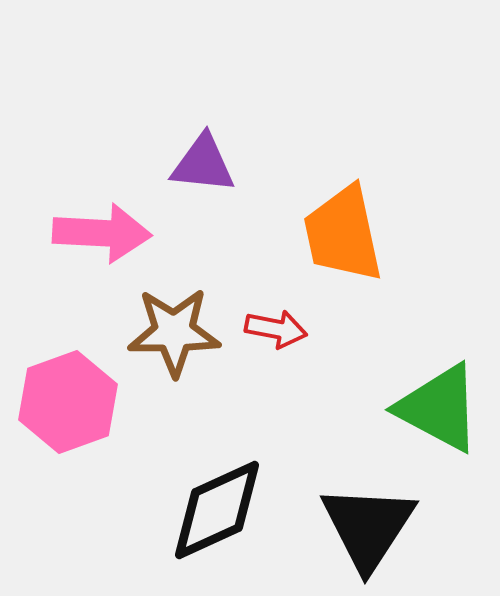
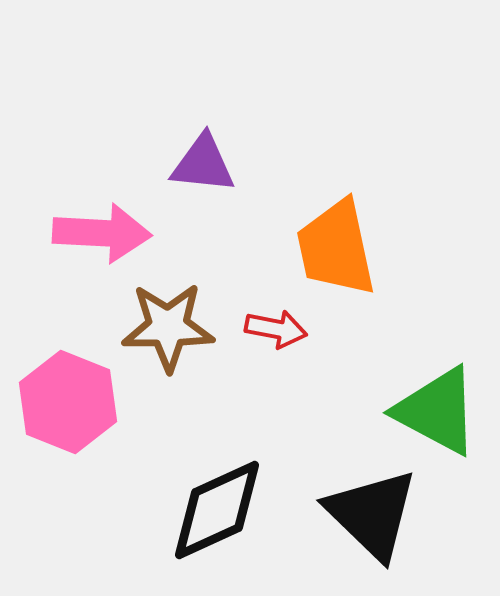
orange trapezoid: moved 7 px left, 14 px down
brown star: moved 6 px left, 5 px up
pink hexagon: rotated 18 degrees counterclockwise
green triangle: moved 2 px left, 3 px down
black triangle: moved 4 px right, 13 px up; rotated 19 degrees counterclockwise
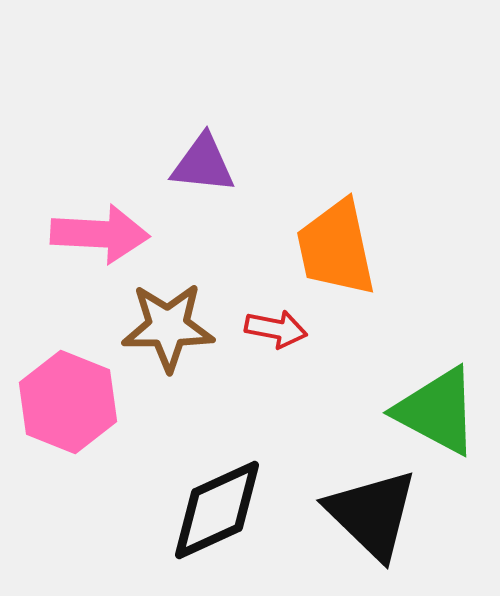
pink arrow: moved 2 px left, 1 px down
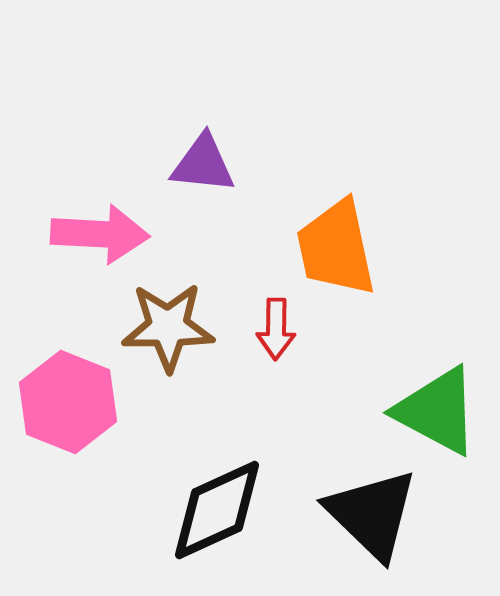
red arrow: rotated 80 degrees clockwise
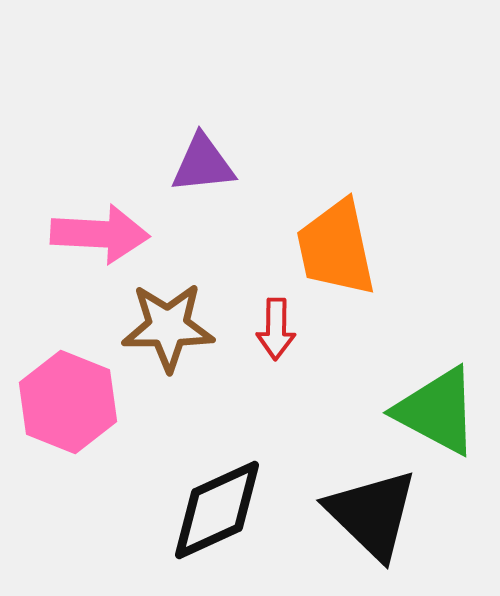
purple triangle: rotated 12 degrees counterclockwise
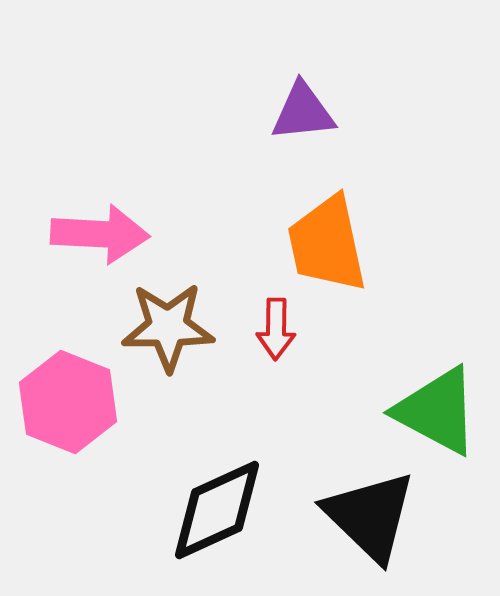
purple triangle: moved 100 px right, 52 px up
orange trapezoid: moved 9 px left, 4 px up
black triangle: moved 2 px left, 2 px down
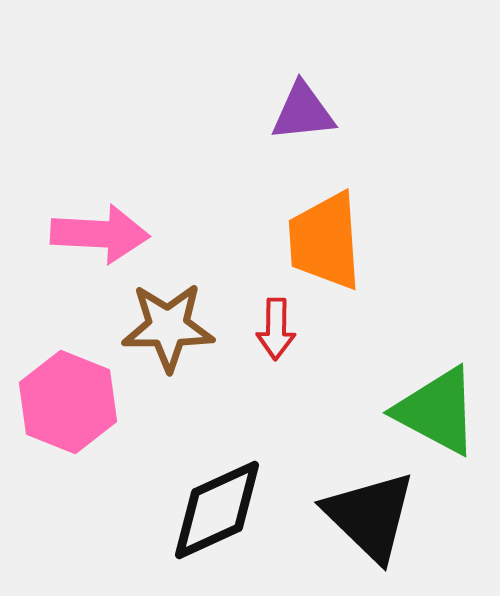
orange trapezoid: moved 2 px left, 3 px up; rotated 8 degrees clockwise
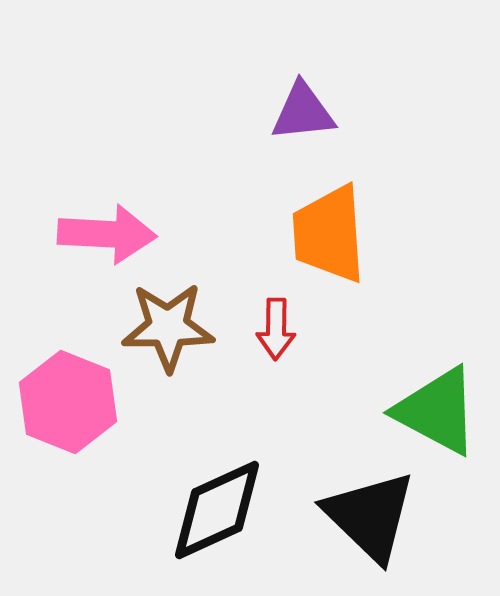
pink arrow: moved 7 px right
orange trapezoid: moved 4 px right, 7 px up
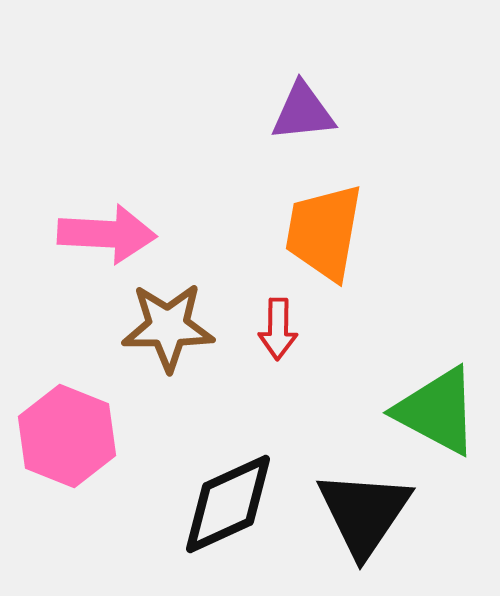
orange trapezoid: moved 5 px left, 2 px up; rotated 14 degrees clockwise
red arrow: moved 2 px right
pink hexagon: moved 1 px left, 34 px down
black diamond: moved 11 px right, 6 px up
black triangle: moved 6 px left, 3 px up; rotated 20 degrees clockwise
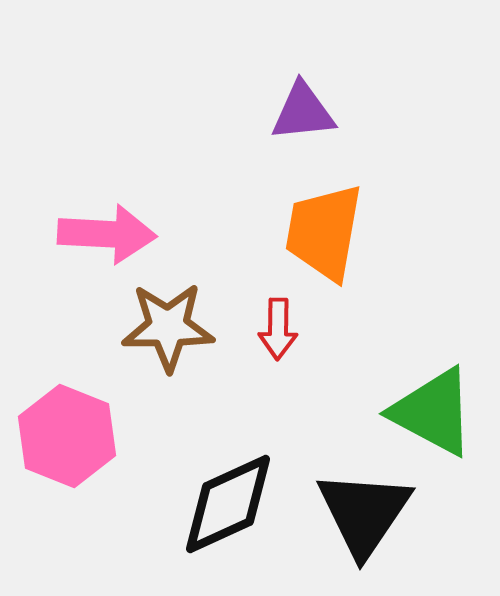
green triangle: moved 4 px left, 1 px down
